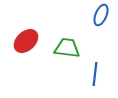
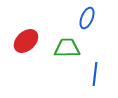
blue ellipse: moved 14 px left, 3 px down
green trapezoid: rotated 8 degrees counterclockwise
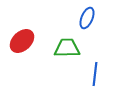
red ellipse: moved 4 px left
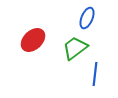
red ellipse: moved 11 px right, 1 px up
green trapezoid: moved 8 px right; rotated 36 degrees counterclockwise
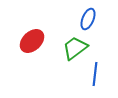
blue ellipse: moved 1 px right, 1 px down
red ellipse: moved 1 px left, 1 px down
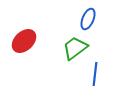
red ellipse: moved 8 px left
